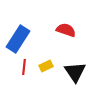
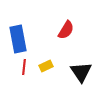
red semicircle: rotated 102 degrees clockwise
blue rectangle: rotated 44 degrees counterclockwise
black triangle: moved 6 px right
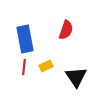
red semicircle: rotated 12 degrees counterclockwise
blue rectangle: moved 7 px right
black triangle: moved 5 px left, 5 px down
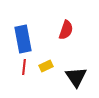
blue rectangle: moved 2 px left
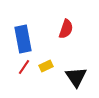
red semicircle: moved 1 px up
red line: rotated 28 degrees clockwise
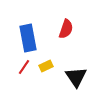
blue rectangle: moved 5 px right, 1 px up
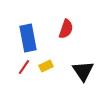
black triangle: moved 7 px right, 6 px up
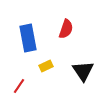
red line: moved 5 px left, 19 px down
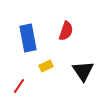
red semicircle: moved 2 px down
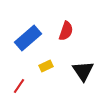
blue rectangle: rotated 60 degrees clockwise
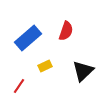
yellow rectangle: moved 1 px left
black triangle: rotated 20 degrees clockwise
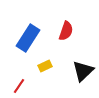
blue rectangle: rotated 16 degrees counterclockwise
